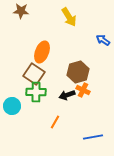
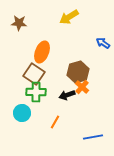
brown star: moved 2 px left, 12 px down
yellow arrow: rotated 90 degrees clockwise
blue arrow: moved 3 px down
orange cross: moved 1 px left, 3 px up; rotated 16 degrees clockwise
cyan circle: moved 10 px right, 7 px down
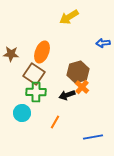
brown star: moved 8 px left, 31 px down
blue arrow: rotated 40 degrees counterclockwise
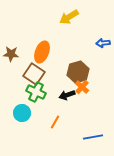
green cross: rotated 24 degrees clockwise
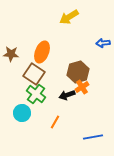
orange cross: rotated 16 degrees clockwise
green cross: moved 2 px down; rotated 12 degrees clockwise
